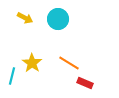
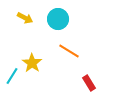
orange line: moved 12 px up
cyan line: rotated 18 degrees clockwise
red rectangle: moved 4 px right; rotated 35 degrees clockwise
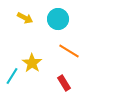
red rectangle: moved 25 px left
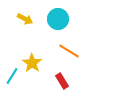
yellow arrow: moved 1 px down
red rectangle: moved 2 px left, 2 px up
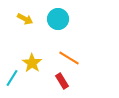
orange line: moved 7 px down
cyan line: moved 2 px down
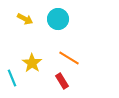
cyan line: rotated 54 degrees counterclockwise
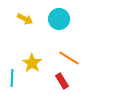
cyan circle: moved 1 px right
cyan line: rotated 24 degrees clockwise
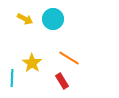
cyan circle: moved 6 px left
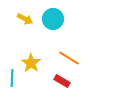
yellow star: moved 1 px left
red rectangle: rotated 28 degrees counterclockwise
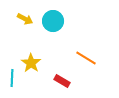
cyan circle: moved 2 px down
orange line: moved 17 px right
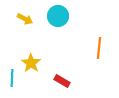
cyan circle: moved 5 px right, 5 px up
orange line: moved 13 px right, 10 px up; rotated 65 degrees clockwise
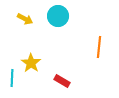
orange line: moved 1 px up
